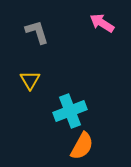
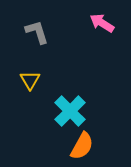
cyan cross: rotated 24 degrees counterclockwise
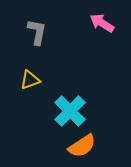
gray L-shape: rotated 28 degrees clockwise
yellow triangle: rotated 40 degrees clockwise
orange semicircle: rotated 28 degrees clockwise
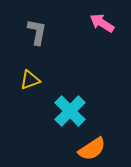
orange semicircle: moved 10 px right, 3 px down
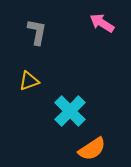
yellow triangle: moved 1 px left, 1 px down
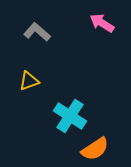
gray L-shape: rotated 60 degrees counterclockwise
cyan cross: moved 5 px down; rotated 12 degrees counterclockwise
orange semicircle: moved 3 px right
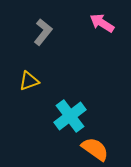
gray L-shape: moved 6 px right; rotated 88 degrees clockwise
cyan cross: rotated 20 degrees clockwise
orange semicircle: rotated 112 degrees counterclockwise
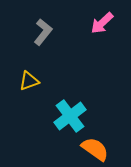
pink arrow: rotated 75 degrees counterclockwise
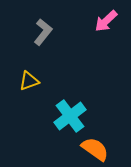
pink arrow: moved 4 px right, 2 px up
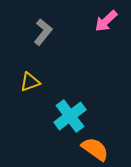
yellow triangle: moved 1 px right, 1 px down
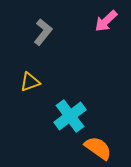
orange semicircle: moved 3 px right, 1 px up
